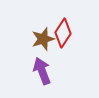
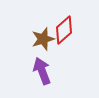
red diamond: moved 1 px right, 3 px up; rotated 16 degrees clockwise
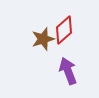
purple arrow: moved 26 px right
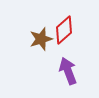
brown star: moved 2 px left
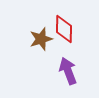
red diamond: moved 1 px up; rotated 48 degrees counterclockwise
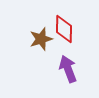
purple arrow: moved 2 px up
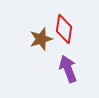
red diamond: rotated 8 degrees clockwise
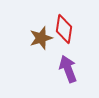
brown star: moved 1 px up
